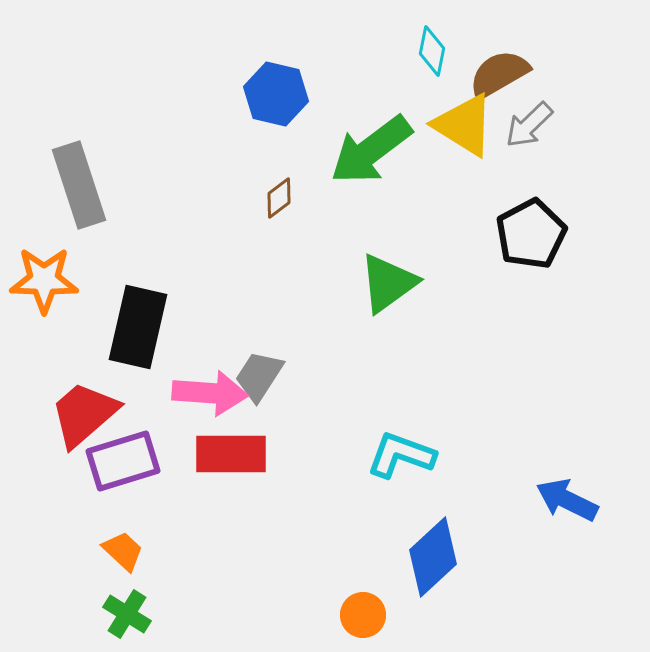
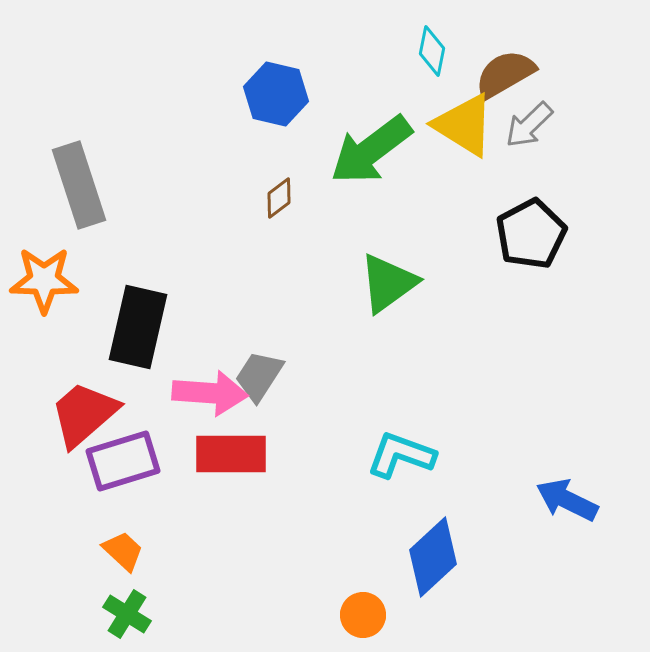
brown semicircle: moved 6 px right
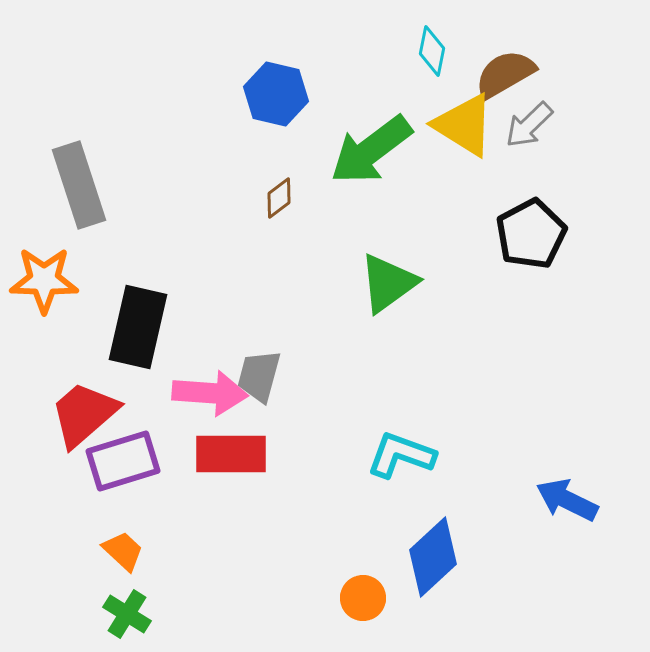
gray trapezoid: rotated 18 degrees counterclockwise
orange circle: moved 17 px up
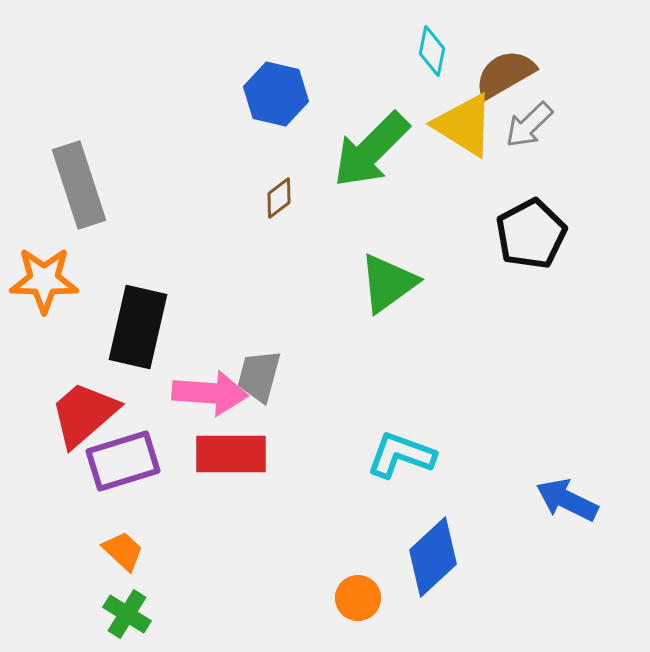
green arrow: rotated 8 degrees counterclockwise
orange circle: moved 5 px left
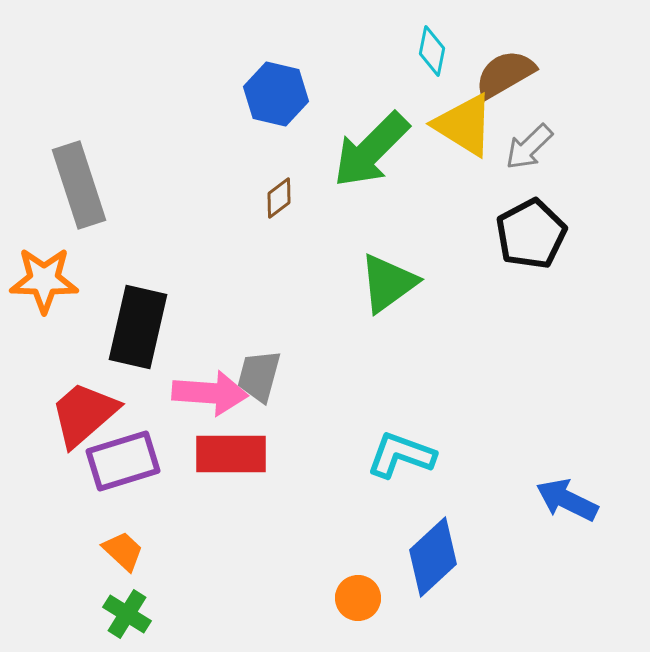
gray arrow: moved 22 px down
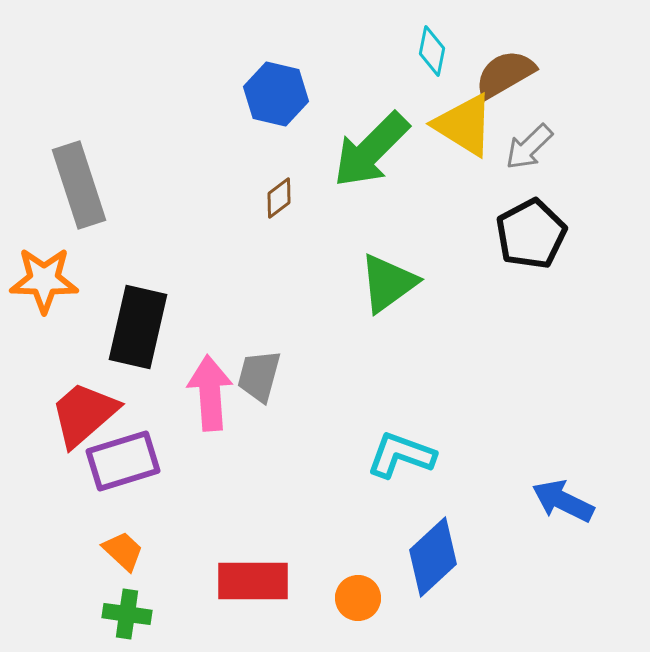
pink arrow: rotated 98 degrees counterclockwise
red rectangle: moved 22 px right, 127 px down
blue arrow: moved 4 px left, 1 px down
green cross: rotated 24 degrees counterclockwise
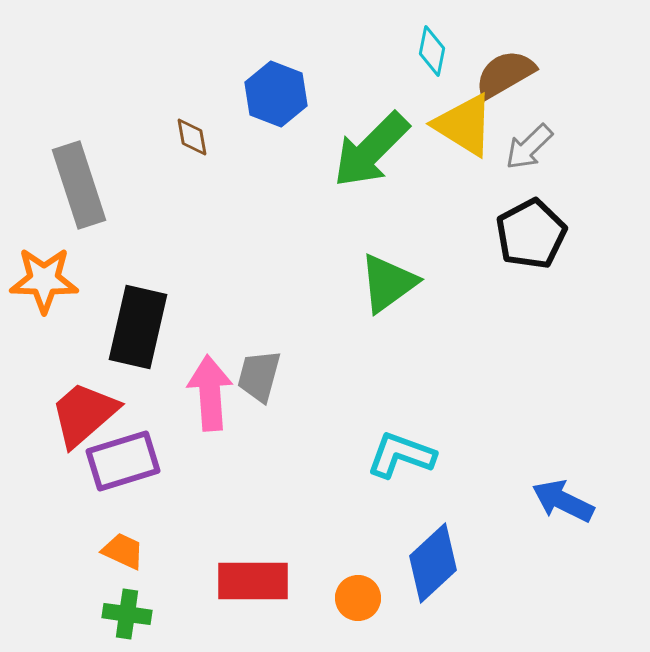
blue hexagon: rotated 8 degrees clockwise
brown diamond: moved 87 px left, 61 px up; rotated 63 degrees counterclockwise
orange trapezoid: rotated 18 degrees counterclockwise
blue diamond: moved 6 px down
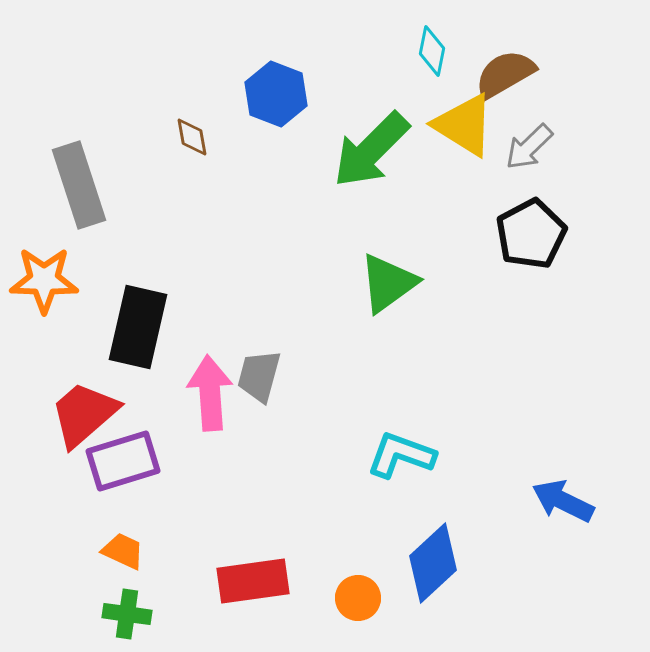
red rectangle: rotated 8 degrees counterclockwise
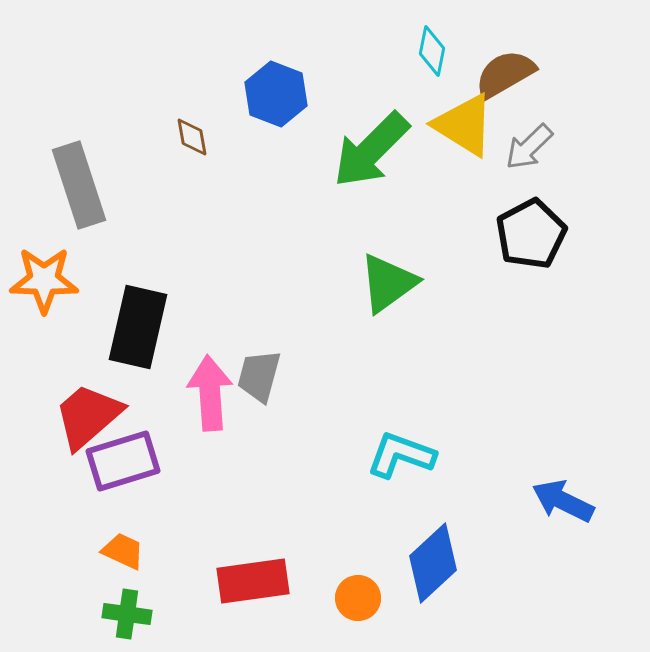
red trapezoid: moved 4 px right, 2 px down
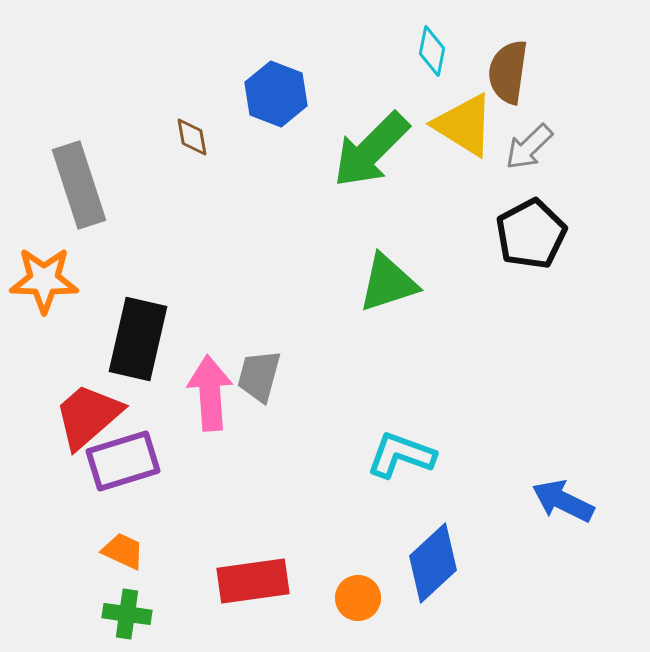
brown semicircle: moved 3 px right, 2 px up; rotated 52 degrees counterclockwise
green triangle: rotated 18 degrees clockwise
black rectangle: moved 12 px down
